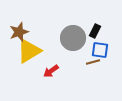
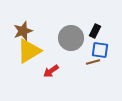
brown star: moved 4 px right, 1 px up
gray circle: moved 2 px left
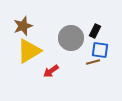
brown star: moved 5 px up
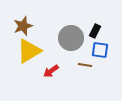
brown line: moved 8 px left, 3 px down; rotated 24 degrees clockwise
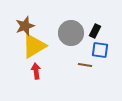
brown star: moved 2 px right
gray circle: moved 5 px up
yellow triangle: moved 5 px right, 5 px up
red arrow: moved 15 px left; rotated 119 degrees clockwise
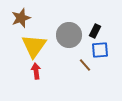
brown star: moved 4 px left, 8 px up
gray circle: moved 2 px left, 2 px down
yellow triangle: rotated 24 degrees counterclockwise
blue square: rotated 12 degrees counterclockwise
brown line: rotated 40 degrees clockwise
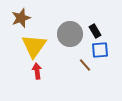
black rectangle: rotated 56 degrees counterclockwise
gray circle: moved 1 px right, 1 px up
red arrow: moved 1 px right
